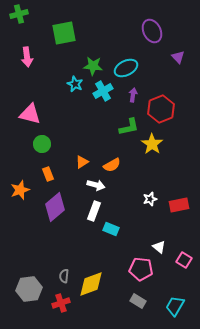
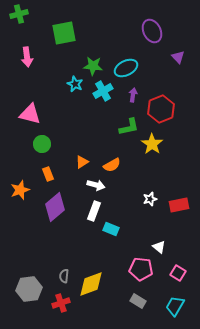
pink square: moved 6 px left, 13 px down
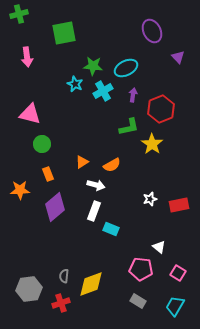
orange star: rotated 18 degrees clockwise
